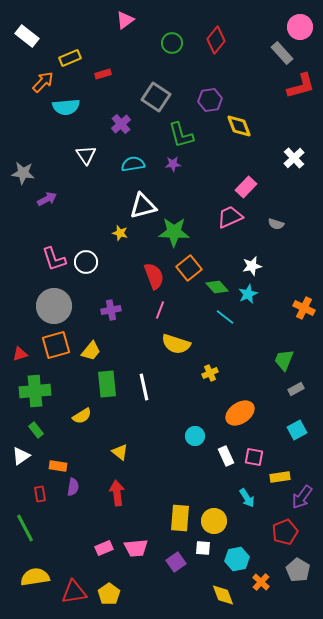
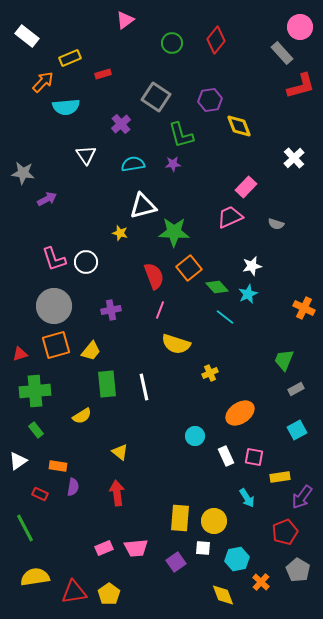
white triangle at (21, 456): moved 3 px left, 5 px down
red rectangle at (40, 494): rotated 56 degrees counterclockwise
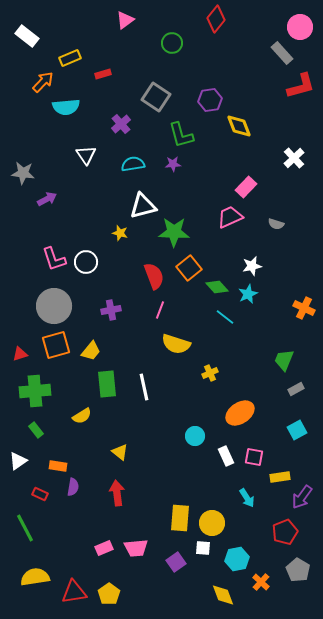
red diamond at (216, 40): moved 21 px up
yellow circle at (214, 521): moved 2 px left, 2 px down
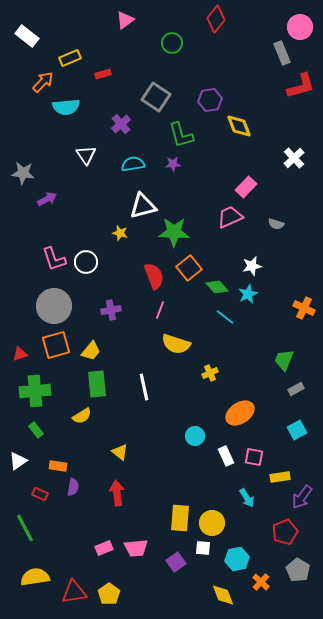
gray rectangle at (282, 53): rotated 20 degrees clockwise
green rectangle at (107, 384): moved 10 px left
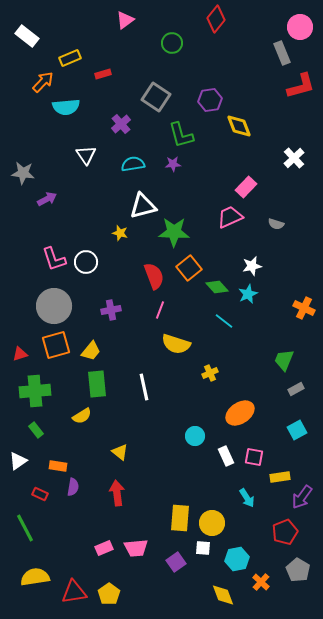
cyan line at (225, 317): moved 1 px left, 4 px down
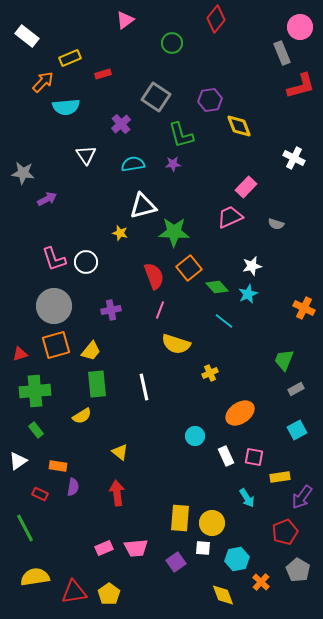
white cross at (294, 158): rotated 20 degrees counterclockwise
